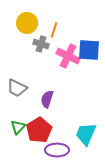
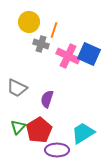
yellow circle: moved 2 px right, 1 px up
blue square: moved 4 px down; rotated 20 degrees clockwise
cyan trapezoid: moved 3 px left, 1 px up; rotated 35 degrees clockwise
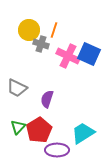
yellow circle: moved 8 px down
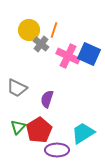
gray cross: rotated 21 degrees clockwise
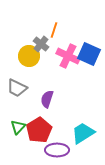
yellow circle: moved 26 px down
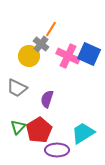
orange line: moved 3 px left, 1 px up; rotated 14 degrees clockwise
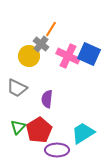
purple semicircle: rotated 12 degrees counterclockwise
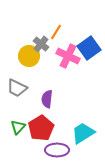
orange line: moved 5 px right, 3 px down
blue square: moved 6 px up; rotated 30 degrees clockwise
red pentagon: moved 2 px right, 2 px up
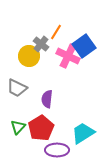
blue square: moved 5 px left, 2 px up
